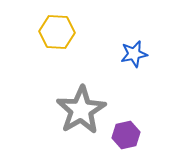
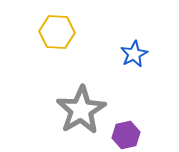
blue star: rotated 16 degrees counterclockwise
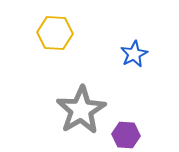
yellow hexagon: moved 2 px left, 1 px down
purple hexagon: rotated 16 degrees clockwise
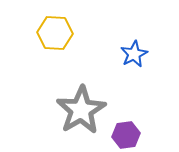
purple hexagon: rotated 12 degrees counterclockwise
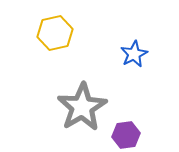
yellow hexagon: rotated 16 degrees counterclockwise
gray star: moved 1 px right, 3 px up
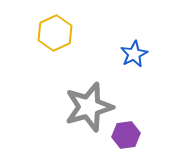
yellow hexagon: rotated 12 degrees counterclockwise
gray star: moved 7 px right; rotated 15 degrees clockwise
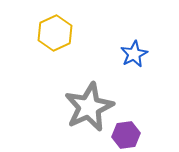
gray star: rotated 9 degrees counterclockwise
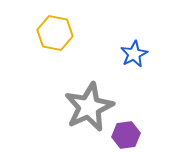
yellow hexagon: rotated 24 degrees counterclockwise
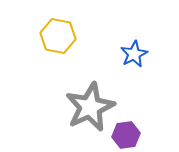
yellow hexagon: moved 3 px right, 3 px down
gray star: moved 1 px right
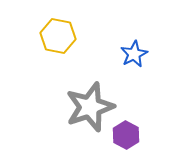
gray star: rotated 6 degrees clockwise
purple hexagon: rotated 24 degrees counterclockwise
